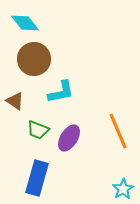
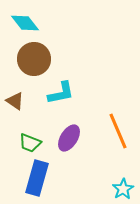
cyan L-shape: moved 1 px down
green trapezoid: moved 8 px left, 13 px down
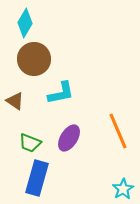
cyan diamond: rotated 68 degrees clockwise
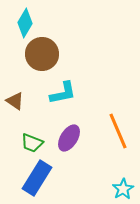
brown circle: moved 8 px right, 5 px up
cyan L-shape: moved 2 px right
green trapezoid: moved 2 px right
blue rectangle: rotated 16 degrees clockwise
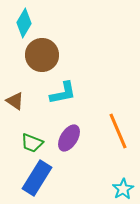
cyan diamond: moved 1 px left
brown circle: moved 1 px down
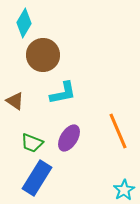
brown circle: moved 1 px right
cyan star: moved 1 px right, 1 px down
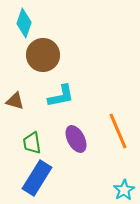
cyan diamond: rotated 12 degrees counterclockwise
cyan L-shape: moved 2 px left, 3 px down
brown triangle: rotated 18 degrees counterclockwise
purple ellipse: moved 7 px right, 1 px down; rotated 60 degrees counterclockwise
green trapezoid: rotated 60 degrees clockwise
